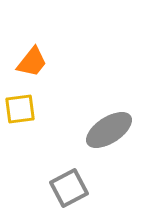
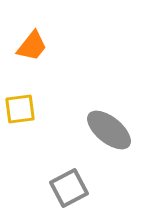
orange trapezoid: moved 16 px up
gray ellipse: rotated 72 degrees clockwise
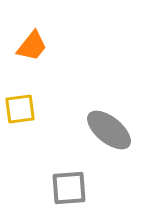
gray square: rotated 24 degrees clockwise
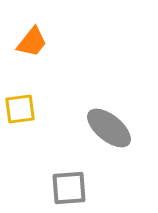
orange trapezoid: moved 4 px up
gray ellipse: moved 2 px up
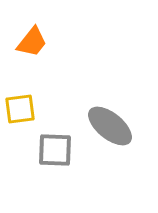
gray ellipse: moved 1 px right, 2 px up
gray square: moved 14 px left, 38 px up; rotated 6 degrees clockwise
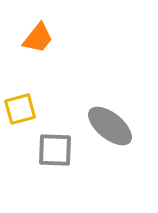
orange trapezoid: moved 6 px right, 4 px up
yellow square: rotated 8 degrees counterclockwise
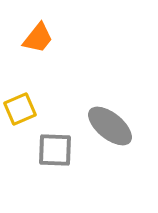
yellow square: rotated 8 degrees counterclockwise
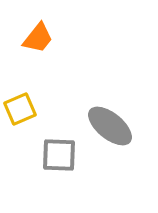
gray square: moved 4 px right, 5 px down
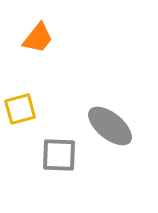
yellow square: rotated 8 degrees clockwise
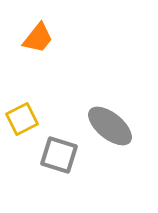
yellow square: moved 2 px right, 10 px down; rotated 12 degrees counterclockwise
gray square: rotated 15 degrees clockwise
